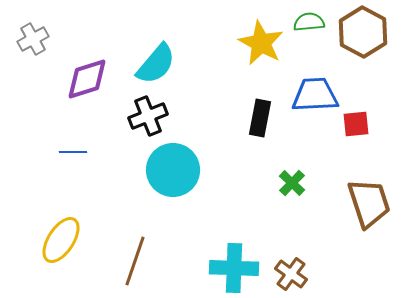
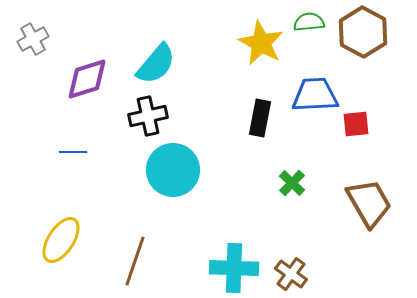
black cross: rotated 9 degrees clockwise
brown trapezoid: rotated 12 degrees counterclockwise
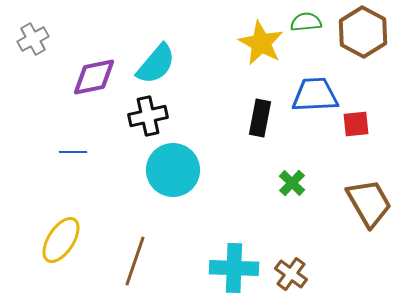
green semicircle: moved 3 px left
purple diamond: moved 7 px right, 2 px up; rotated 6 degrees clockwise
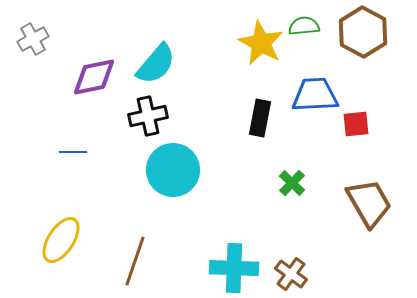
green semicircle: moved 2 px left, 4 px down
